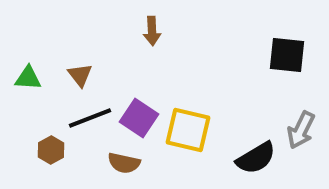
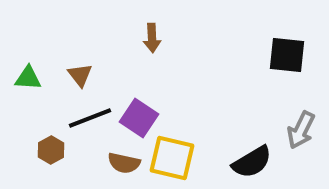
brown arrow: moved 7 px down
yellow square: moved 16 px left, 28 px down
black semicircle: moved 4 px left, 4 px down
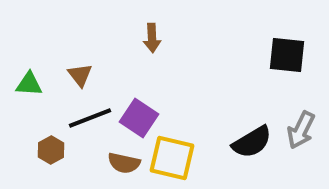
green triangle: moved 1 px right, 6 px down
black semicircle: moved 20 px up
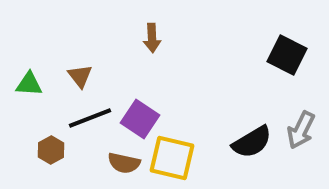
black square: rotated 21 degrees clockwise
brown triangle: moved 1 px down
purple square: moved 1 px right, 1 px down
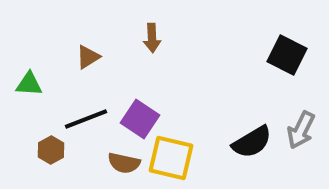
brown triangle: moved 8 px right, 19 px up; rotated 36 degrees clockwise
black line: moved 4 px left, 1 px down
yellow square: moved 1 px left
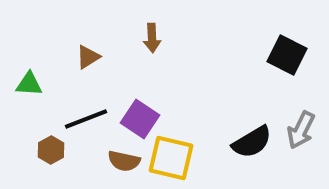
brown semicircle: moved 2 px up
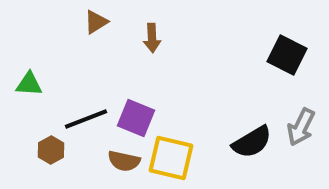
brown triangle: moved 8 px right, 35 px up
purple square: moved 4 px left, 1 px up; rotated 12 degrees counterclockwise
gray arrow: moved 3 px up
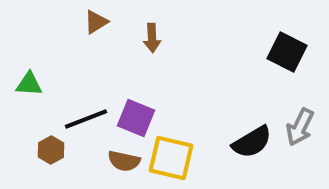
black square: moved 3 px up
gray arrow: moved 1 px left
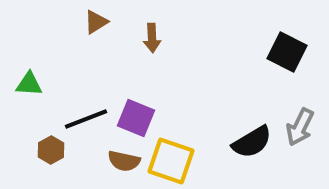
yellow square: moved 3 px down; rotated 6 degrees clockwise
